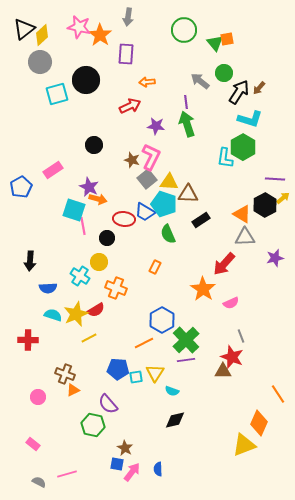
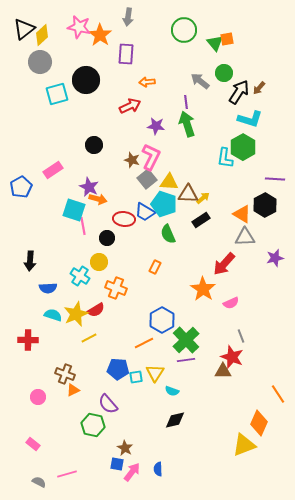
yellow arrow at (283, 198): moved 80 px left
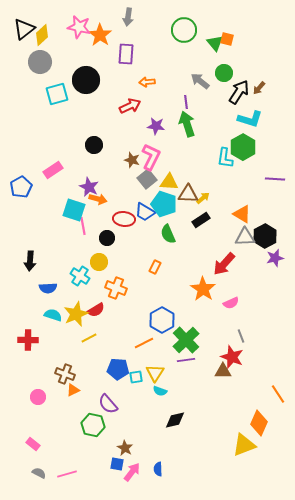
orange square at (227, 39): rotated 24 degrees clockwise
black hexagon at (265, 205): moved 31 px down
cyan semicircle at (172, 391): moved 12 px left
gray semicircle at (39, 482): moved 9 px up
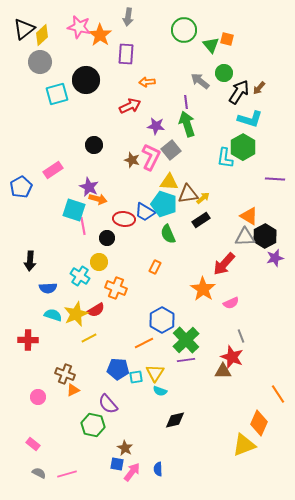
green triangle at (215, 43): moved 4 px left, 2 px down
gray square at (147, 179): moved 24 px right, 29 px up
brown triangle at (188, 194): rotated 10 degrees counterclockwise
orange triangle at (242, 214): moved 7 px right, 2 px down
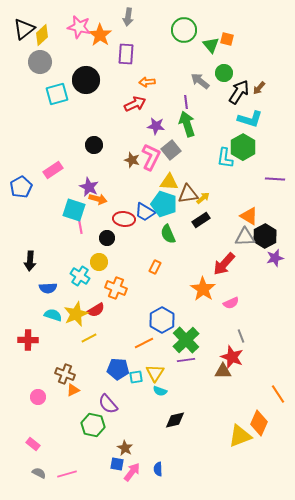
red arrow at (130, 106): moved 5 px right, 2 px up
pink line at (83, 226): moved 3 px left, 1 px up
yellow triangle at (244, 445): moved 4 px left, 9 px up
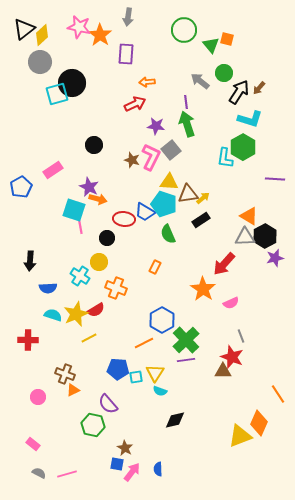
black circle at (86, 80): moved 14 px left, 3 px down
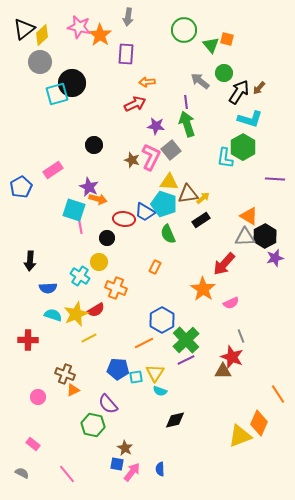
purple line at (186, 360): rotated 18 degrees counterclockwise
blue semicircle at (158, 469): moved 2 px right
gray semicircle at (39, 473): moved 17 px left
pink line at (67, 474): rotated 66 degrees clockwise
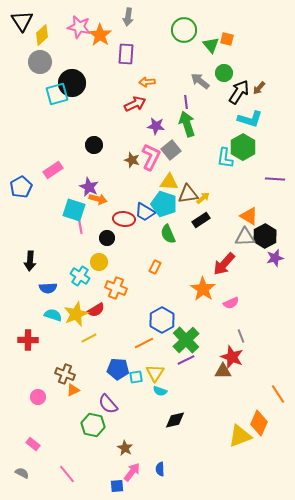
black triangle at (24, 29): moved 2 px left, 8 px up; rotated 25 degrees counterclockwise
blue square at (117, 464): moved 22 px down; rotated 16 degrees counterclockwise
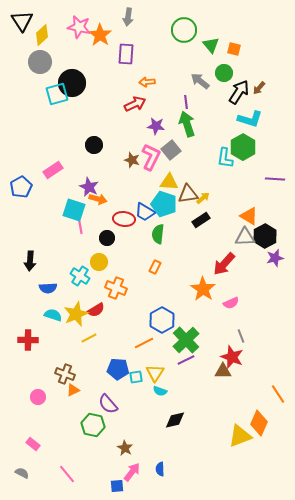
orange square at (227, 39): moved 7 px right, 10 px down
green semicircle at (168, 234): moved 10 px left; rotated 30 degrees clockwise
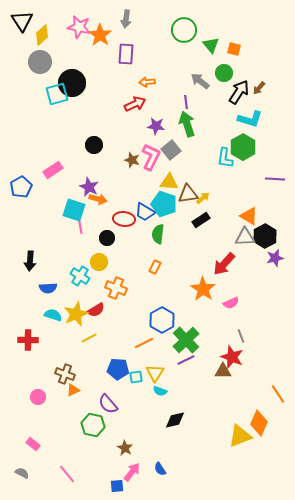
gray arrow at (128, 17): moved 2 px left, 2 px down
blue semicircle at (160, 469): rotated 32 degrees counterclockwise
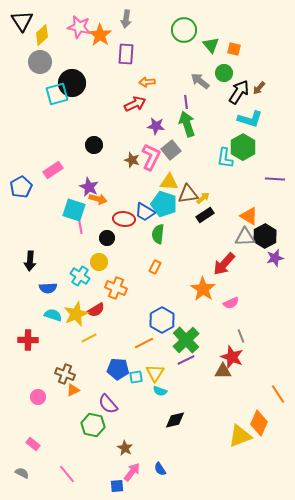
black rectangle at (201, 220): moved 4 px right, 5 px up
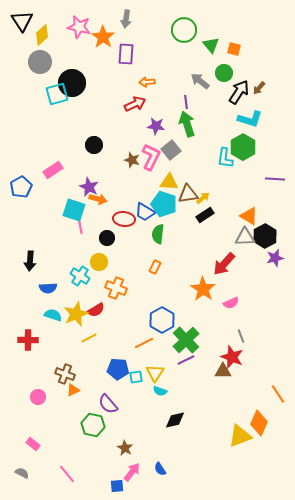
orange star at (100, 35): moved 3 px right, 2 px down
